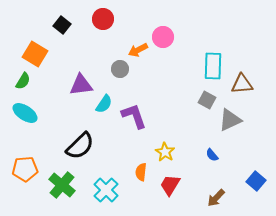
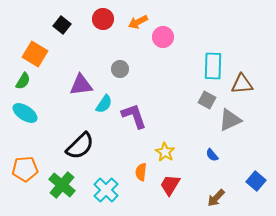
orange arrow: moved 28 px up
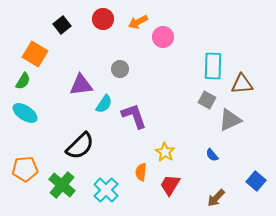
black square: rotated 12 degrees clockwise
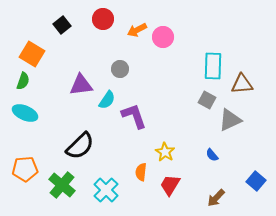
orange arrow: moved 1 px left, 8 px down
orange square: moved 3 px left
green semicircle: rotated 12 degrees counterclockwise
cyan semicircle: moved 3 px right, 4 px up
cyan ellipse: rotated 10 degrees counterclockwise
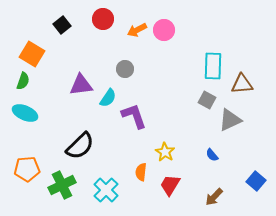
pink circle: moved 1 px right, 7 px up
gray circle: moved 5 px right
cyan semicircle: moved 1 px right, 2 px up
orange pentagon: moved 2 px right
green cross: rotated 24 degrees clockwise
brown arrow: moved 2 px left, 1 px up
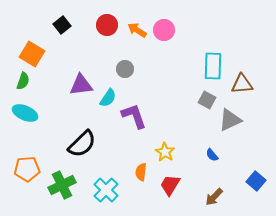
red circle: moved 4 px right, 6 px down
orange arrow: rotated 60 degrees clockwise
black semicircle: moved 2 px right, 2 px up
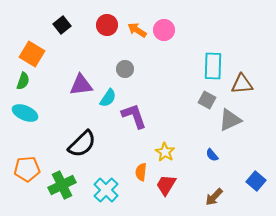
red trapezoid: moved 4 px left
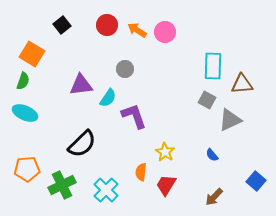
pink circle: moved 1 px right, 2 px down
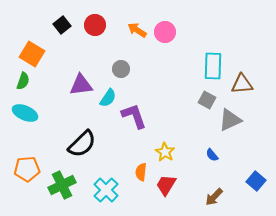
red circle: moved 12 px left
gray circle: moved 4 px left
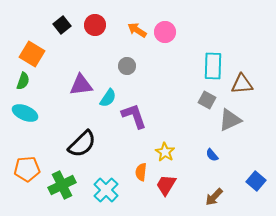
gray circle: moved 6 px right, 3 px up
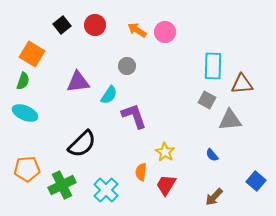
purple triangle: moved 3 px left, 3 px up
cyan semicircle: moved 1 px right, 3 px up
gray triangle: rotated 20 degrees clockwise
